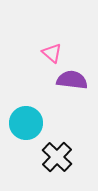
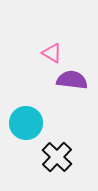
pink triangle: rotated 10 degrees counterclockwise
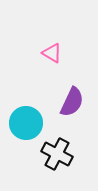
purple semicircle: moved 22 px down; rotated 108 degrees clockwise
black cross: moved 3 px up; rotated 16 degrees counterclockwise
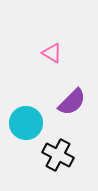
purple semicircle: rotated 20 degrees clockwise
black cross: moved 1 px right, 1 px down
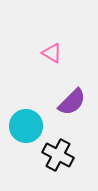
cyan circle: moved 3 px down
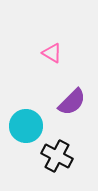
black cross: moved 1 px left, 1 px down
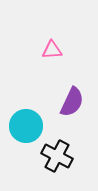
pink triangle: moved 3 px up; rotated 35 degrees counterclockwise
purple semicircle: rotated 20 degrees counterclockwise
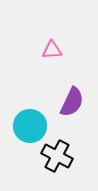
cyan circle: moved 4 px right
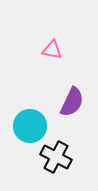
pink triangle: rotated 15 degrees clockwise
black cross: moved 1 px left, 1 px down
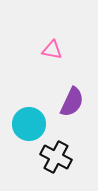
cyan circle: moved 1 px left, 2 px up
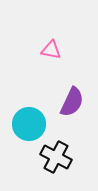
pink triangle: moved 1 px left
